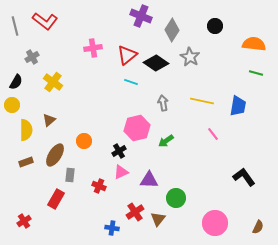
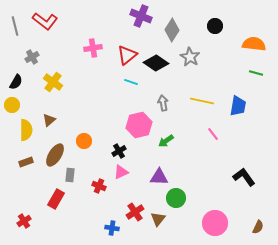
pink hexagon at (137, 128): moved 2 px right, 3 px up
purple triangle at (149, 180): moved 10 px right, 3 px up
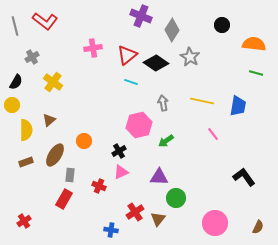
black circle at (215, 26): moved 7 px right, 1 px up
red rectangle at (56, 199): moved 8 px right
blue cross at (112, 228): moved 1 px left, 2 px down
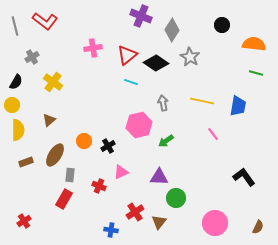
yellow semicircle at (26, 130): moved 8 px left
black cross at (119, 151): moved 11 px left, 5 px up
brown triangle at (158, 219): moved 1 px right, 3 px down
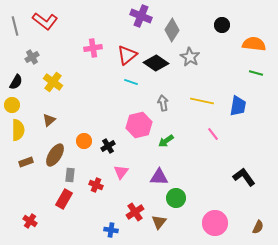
pink triangle at (121, 172): rotated 28 degrees counterclockwise
red cross at (99, 186): moved 3 px left, 1 px up
red cross at (24, 221): moved 6 px right; rotated 24 degrees counterclockwise
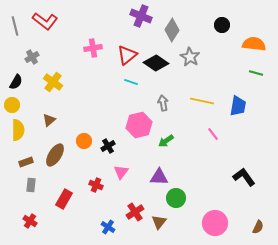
gray rectangle at (70, 175): moved 39 px left, 10 px down
blue cross at (111, 230): moved 3 px left, 3 px up; rotated 24 degrees clockwise
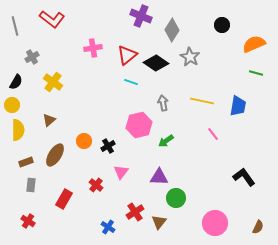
red L-shape at (45, 21): moved 7 px right, 2 px up
orange semicircle at (254, 44): rotated 30 degrees counterclockwise
red cross at (96, 185): rotated 16 degrees clockwise
red cross at (30, 221): moved 2 px left
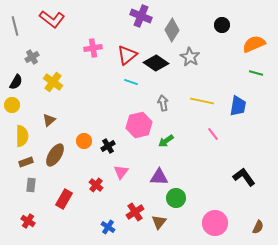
yellow semicircle at (18, 130): moved 4 px right, 6 px down
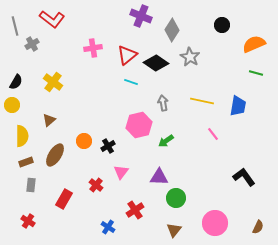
gray cross at (32, 57): moved 13 px up
red cross at (135, 212): moved 2 px up
brown triangle at (159, 222): moved 15 px right, 8 px down
